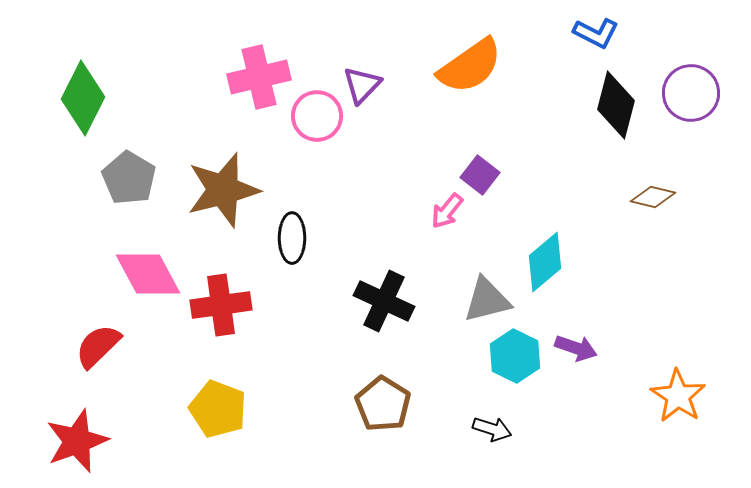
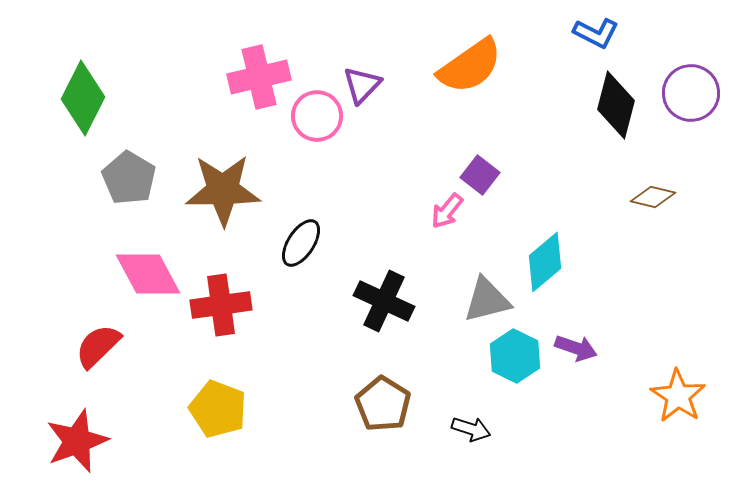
brown star: rotated 14 degrees clockwise
black ellipse: moved 9 px right, 5 px down; rotated 33 degrees clockwise
black arrow: moved 21 px left
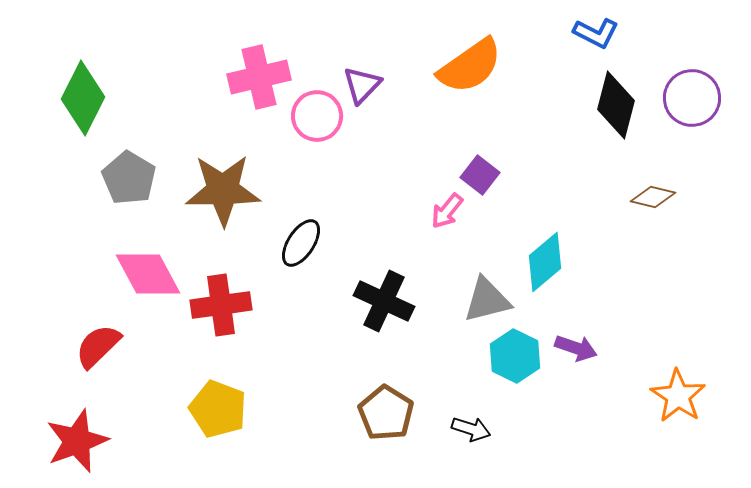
purple circle: moved 1 px right, 5 px down
brown pentagon: moved 3 px right, 9 px down
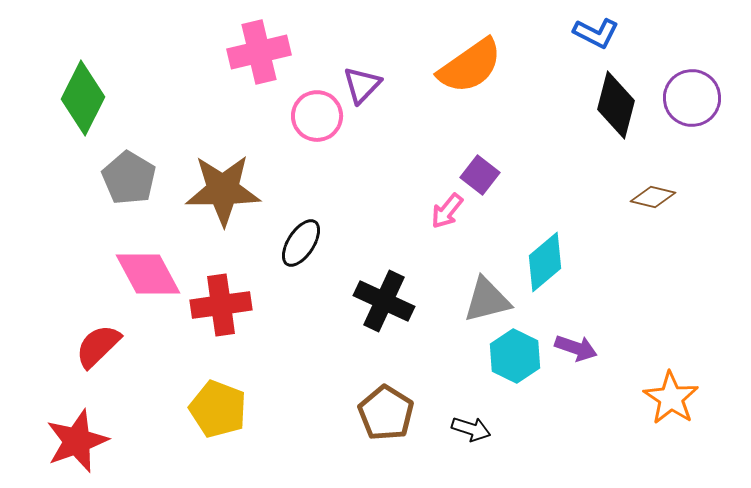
pink cross: moved 25 px up
orange star: moved 7 px left, 2 px down
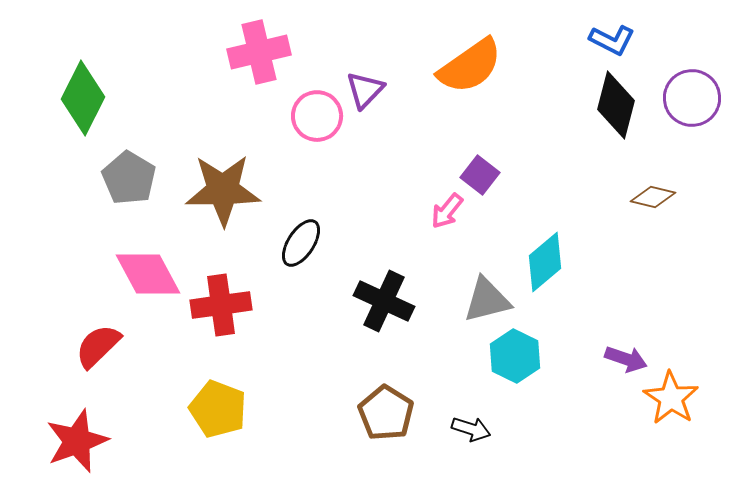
blue L-shape: moved 16 px right, 7 px down
purple triangle: moved 3 px right, 5 px down
purple arrow: moved 50 px right, 11 px down
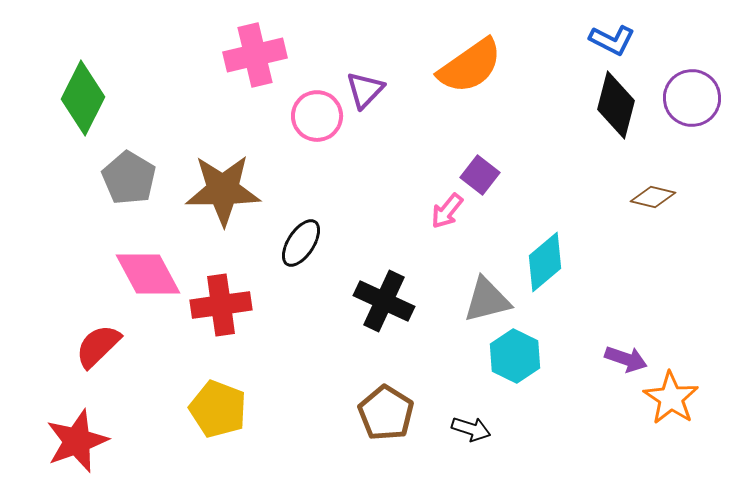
pink cross: moved 4 px left, 3 px down
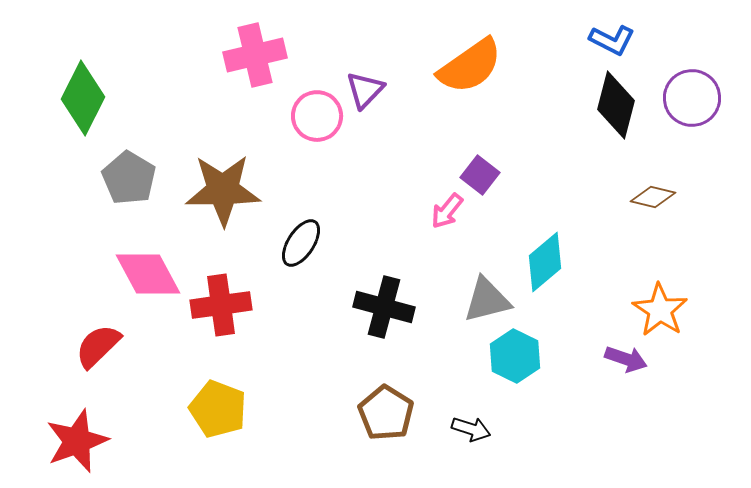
black cross: moved 6 px down; rotated 10 degrees counterclockwise
orange star: moved 11 px left, 88 px up
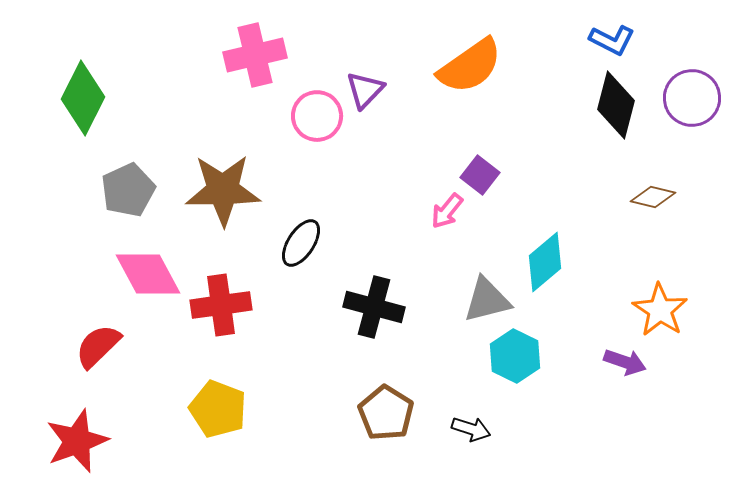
gray pentagon: moved 1 px left, 12 px down; rotated 16 degrees clockwise
black cross: moved 10 px left
purple arrow: moved 1 px left, 3 px down
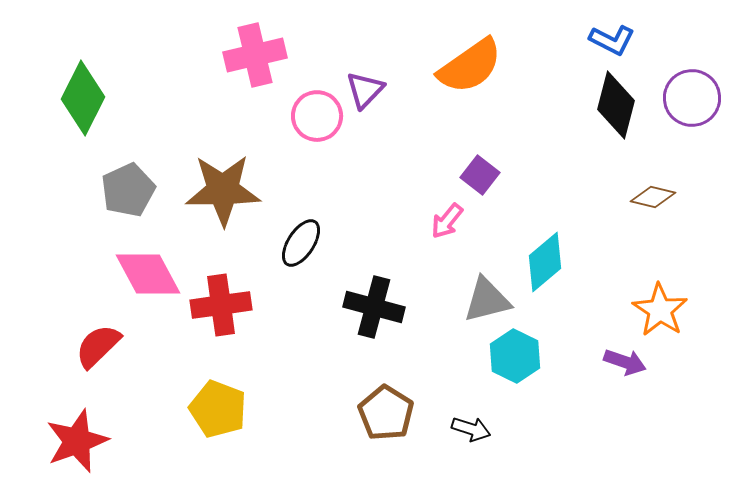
pink arrow: moved 10 px down
